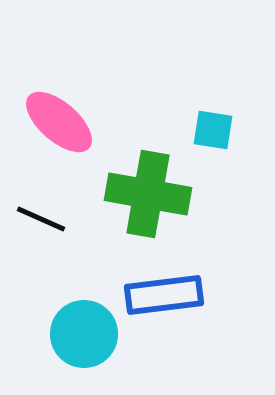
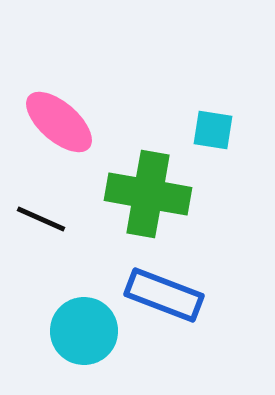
blue rectangle: rotated 28 degrees clockwise
cyan circle: moved 3 px up
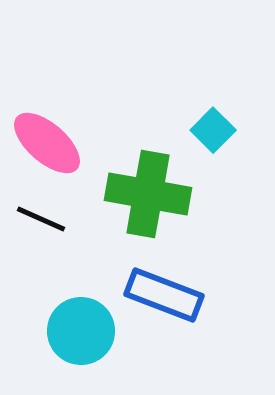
pink ellipse: moved 12 px left, 21 px down
cyan square: rotated 36 degrees clockwise
cyan circle: moved 3 px left
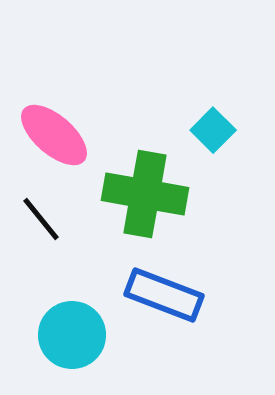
pink ellipse: moved 7 px right, 8 px up
green cross: moved 3 px left
black line: rotated 27 degrees clockwise
cyan circle: moved 9 px left, 4 px down
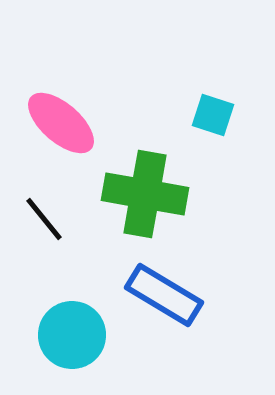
cyan square: moved 15 px up; rotated 27 degrees counterclockwise
pink ellipse: moved 7 px right, 12 px up
black line: moved 3 px right
blue rectangle: rotated 10 degrees clockwise
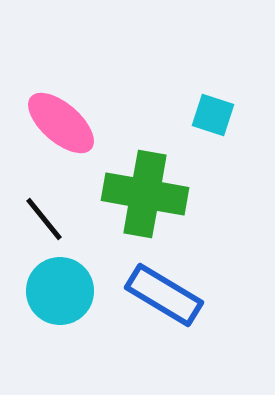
cyan circle: moved 12 px left, 44 px up
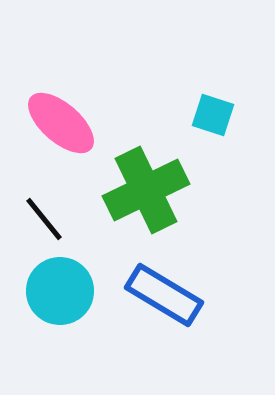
green cross: moved 1 px right, 4 px up; rotated 36 degrees counterclockwise
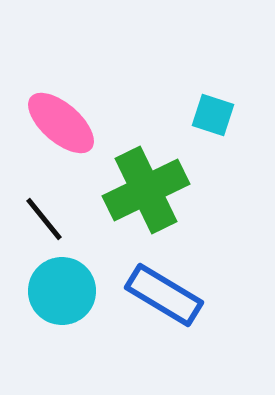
cyan circle: moved 2 px right
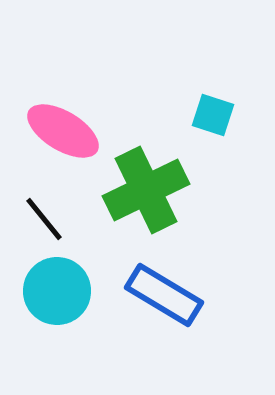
pink ellipse: moved 2 px right, 8 px down; rotated 10 degrees counterclockwise
cyan circle: moved 5 px left
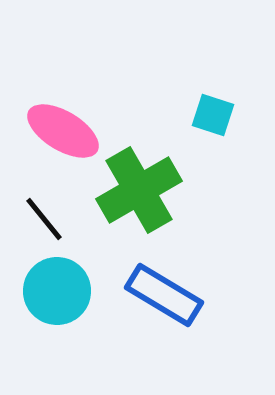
green cross: moved 7 px left; rotated 4 degrees counterclockwise
